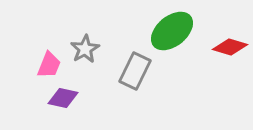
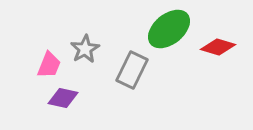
green ellipse: moved 3 px left, 2 px up
red diamond: moved 12 px left
gray rectangle: moved 3 px left, 1 px up
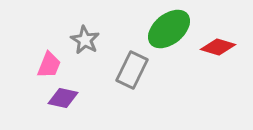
gray star: moved 9 px up; rotated 12 degrees counterclockwise
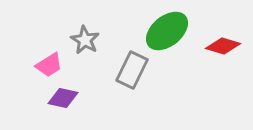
green ellipse: moved 2 px left, 2 px down
red diamond: moved 5 px right, 1 px up
pink trapezoid: rotated 36 degrees clockwise
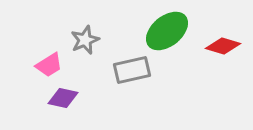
gray star: rotated 20 degrees clockwise
gray rectangle: rotated 51 degrees clockwise
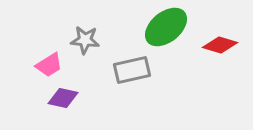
green ellipse: moved 1 px left, 4 px up
gray star: rotated 28 degrees clockwise
red diamond: moved 3 px left, 1 px up
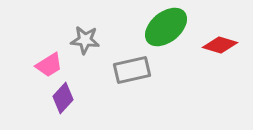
purple diamond: rotated 60 degrees counterclockwise
